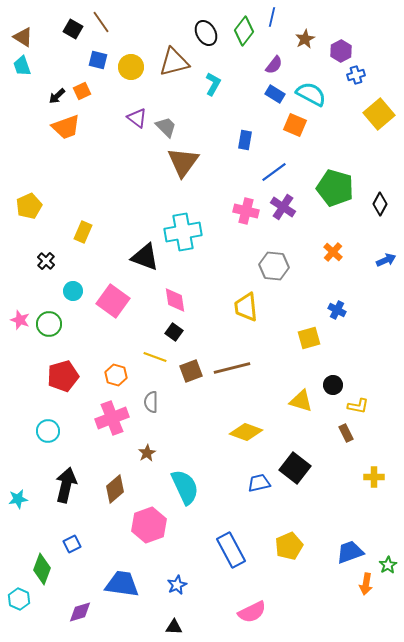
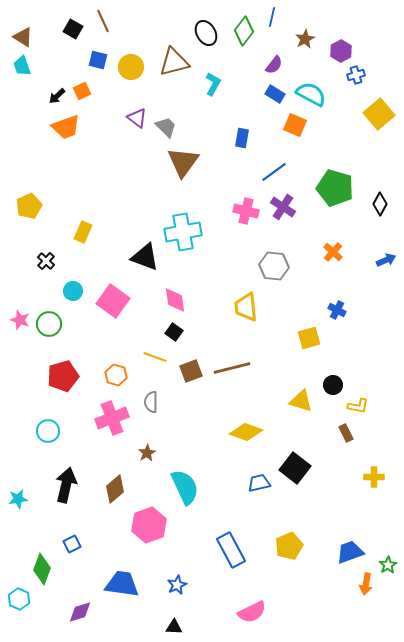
brown line at (101, 22): moved 2 px right, 1 px up; rotated 10 degrees clockwise
blue rectangle at (245, 140): moved 3 px left, 2 px up
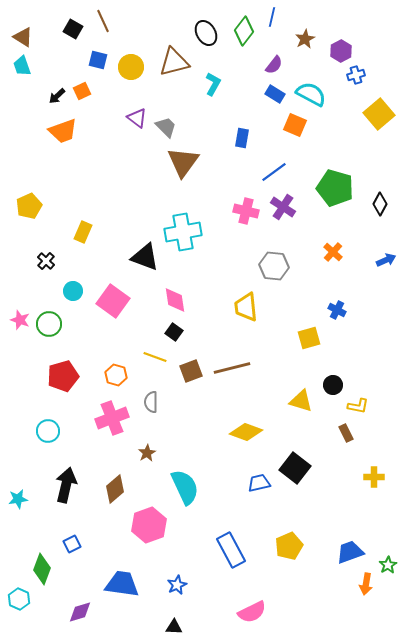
orange trapezoid at (66, 127): moved 3 px left, 4 px down
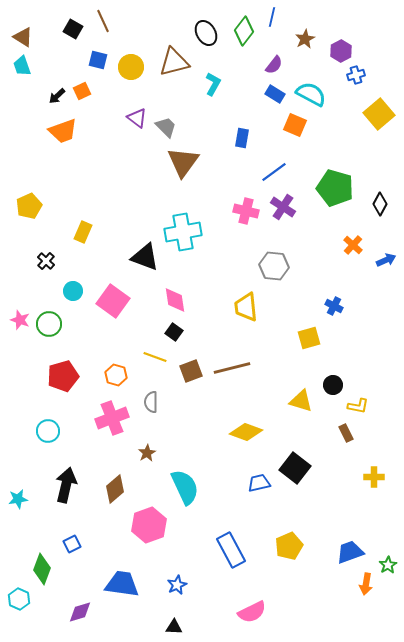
orange cross at (333, 252): moved 20 px right, 7 px up
blue cross at (337, 310): moved 3 px left, 4 px up
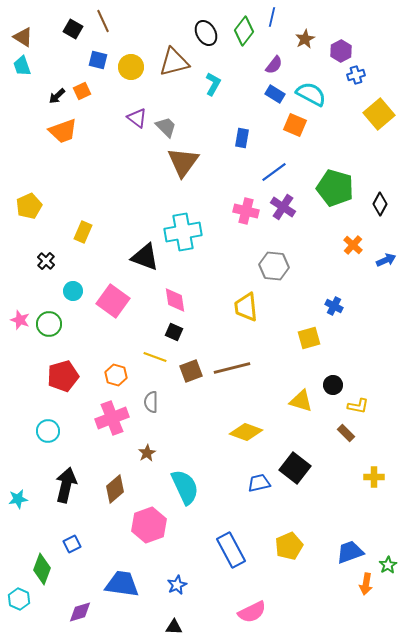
black square at (174, 332): rotated 12 degrees counterclockwise
brown rectangle at (346, 433): rotated 18 degrees counterclockwise
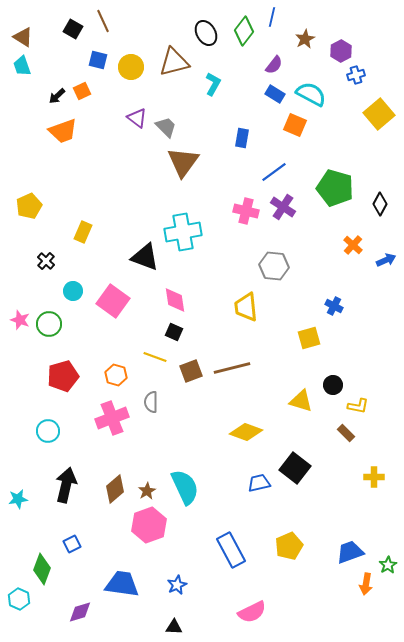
brown star at (147, 453): moved 38 px down
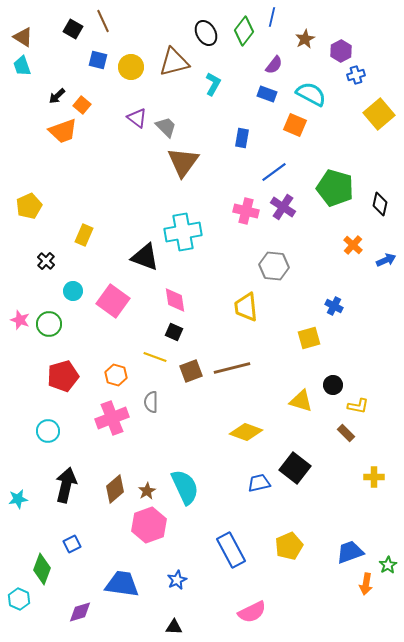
orange square at (82, 91): moved 14 px down; rotated 24 degrees counterclockwise
blue rectangle at (275, 94): moved 8 px left; rotated 12 degrees counterclockwise
black diamond at (380, 204): rotated 15 degrees counterclockwise
yellow rectangle at (83, 232): moved 1 px right, 3 px down
blue star at (177, 585): moved 5 px up
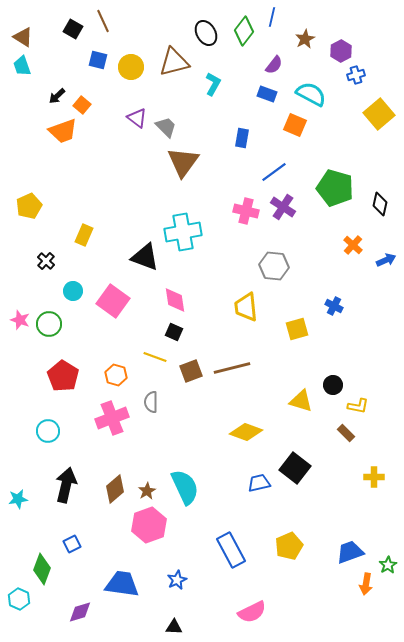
yellow square at (309, 338): moved 12 px left, 9 px up
red pentagon at (63, 376): rotated 24 degrees counterclockwise
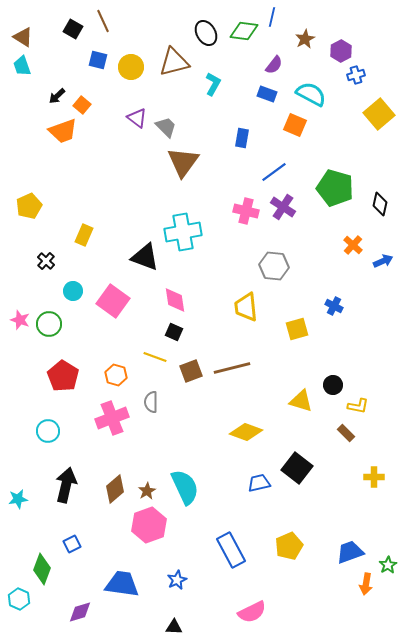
green diamond at (244, 31): rotated 60 degrees clockwise
blue arrow at (386, 260): moved 3 px left, 1 px down
black square at (295, 468): moved 2 px right
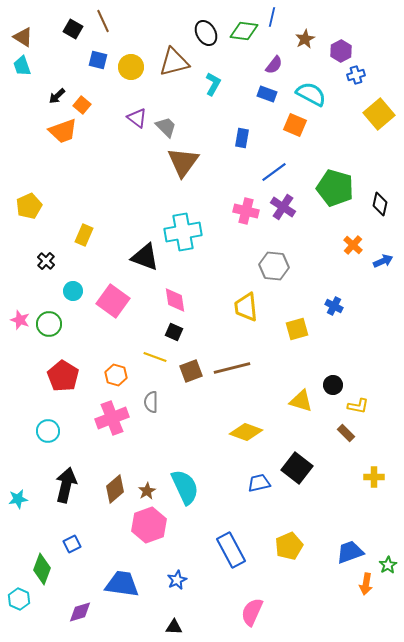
pink semicircle at (252, 612): rotated 140 degrees clockwise
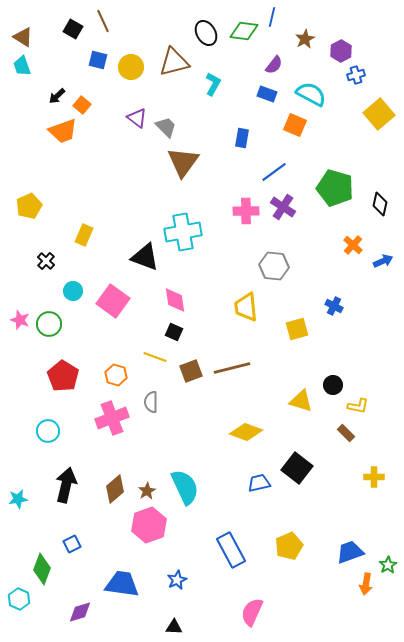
pink cross at (246, 211): rotated 15 degrees counterclockwise
